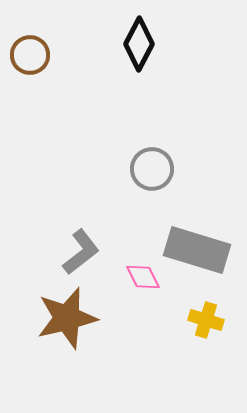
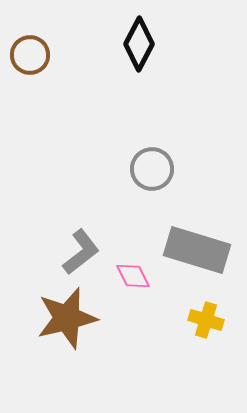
pink diamond: moved 10 px left, 1 px up
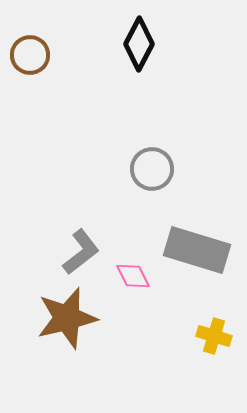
yellow cross: moved 8 px right, 16 px down
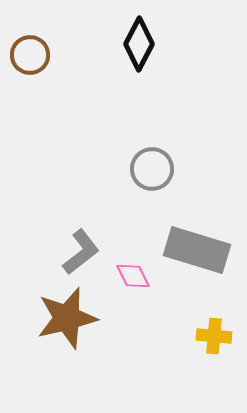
yellow cross: rotated 12 degrees counterclockwise
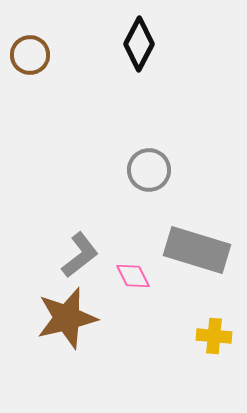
gray circle: moved 3 px left, 1 px down
gray L-shape: moved 1 px left, 3 px down
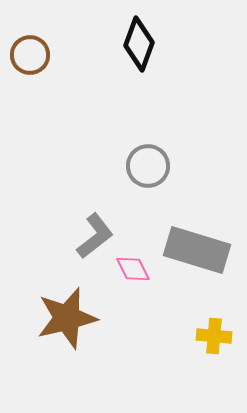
black diamond: rotated 8 degrees counterclockwise
gray circle: moved 1 px left, 4 px up
gray L-shape: moved 15 px right, 19 px up
pink diamond: moved 7 px up
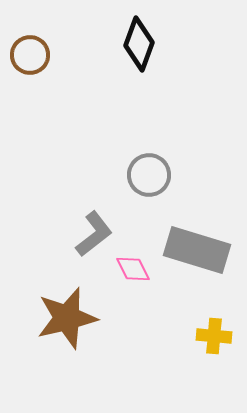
gray circle: moved 1 px right, 9 px down
gray L-shape: moved 1 px left, 2 px up
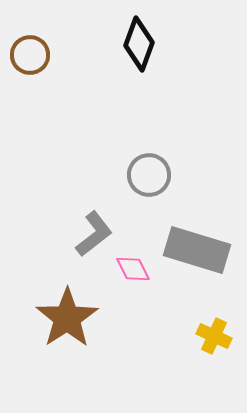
brown star: rotated 20 degrees counterclockwise
yellow cross: rotated 20 degrees clockwise
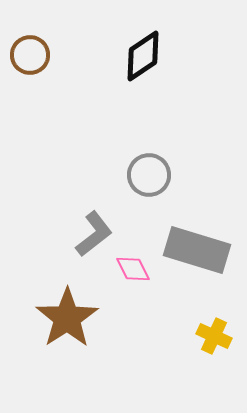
black diamond: moved 4 px right, 12 px down; rotated 36 degrees clockwise
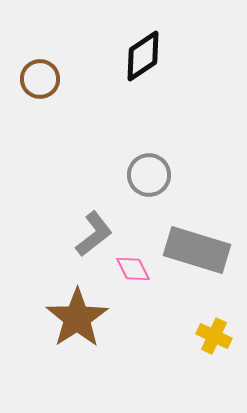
brown circle: moved 10 px right, 24 px down
brown star: moved 10 px right
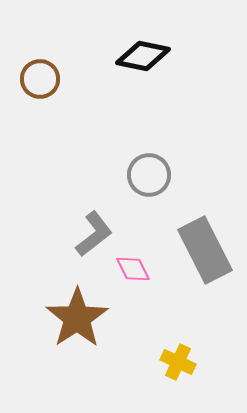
black diamond: rotated 46 degrees clockwise
gray rectangle: moved 8 px right; rotated 46 degrees clockwise
yellow cross: moved 36 px left, 26 px down
